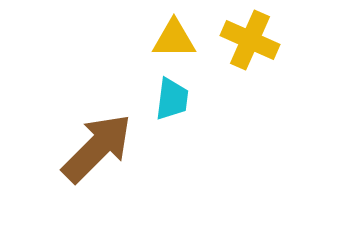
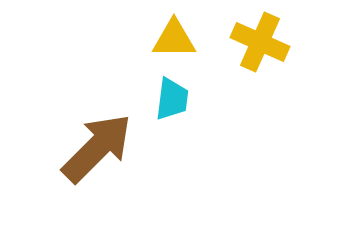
yellow cross: moved 10 px right, 2 px down
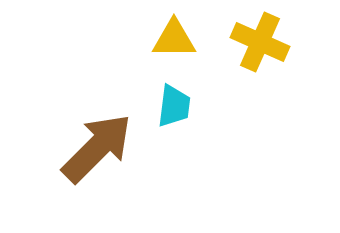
cyan trapezoid: moved 2 px right, 7 px down
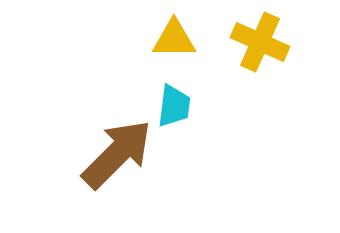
brown arrow: moved 20 px right, 6 px down
